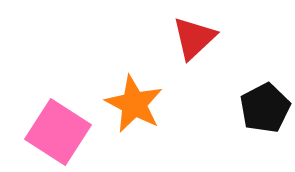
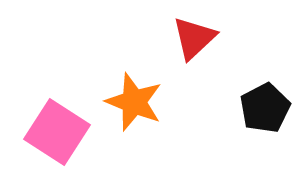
orange star: moved 2 px up; rotated 6 degrees counterclockwise
pink square: moved 1 px left
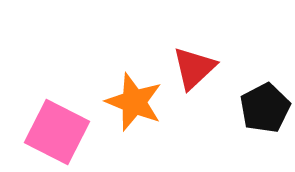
red triangle: moved 30 px down
pink square: rotated 6 degrees counterclockwise
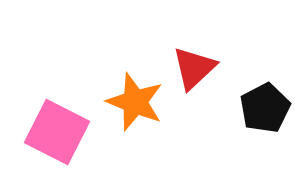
orange star: moved 1 px right
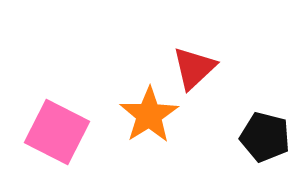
orange star: moved 14 px right, 13 px down; rotated 18 degrees clockwise
black pentagon: moved 29 px down; rotated 30 degrees counterclockwise
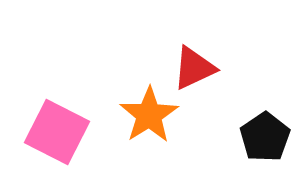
red triangle: rotated 18 degrees clockwise
black pentagon: rotated 24 degrees clockwise
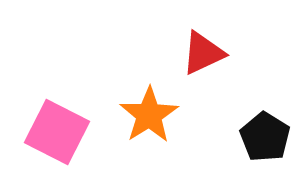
red triangle: moved 9 px right, 15 px up
black pentagon: rotated 6 degrees counterclockwise
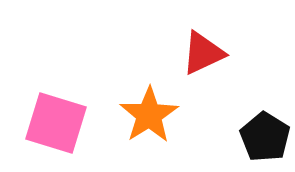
pink square: moved 1 px left, 9 px up; rotated 10 degrees counterclockwise
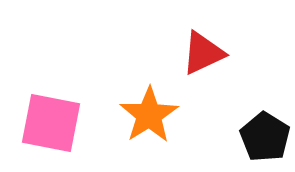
pink square: moved 5 px left; rotated 6 degrees counterclockwise
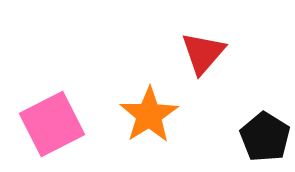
red triangle: rotated 24 degrees counterclockwise
pink square: moved 1 px right, 1 px down; rotated 38 degrees counterclockwise
